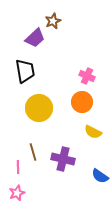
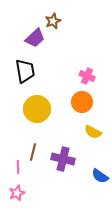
yellow circle: moved 2 px left, 1 px down
brown line: rotated 30 degrees clockwise
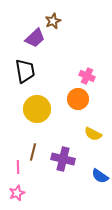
orange circle: moved 4 px left, 3 px up
yellow semicircle: moved 2 px down
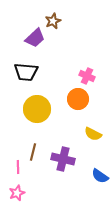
black trapezoid: moved 1 px right, 1 px down; rotated 105 degrees clockwise
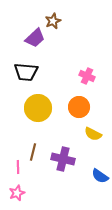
orange circle: moved 1 px right, 8 px down
yellow circle: moved 1 px right, 1 px up
